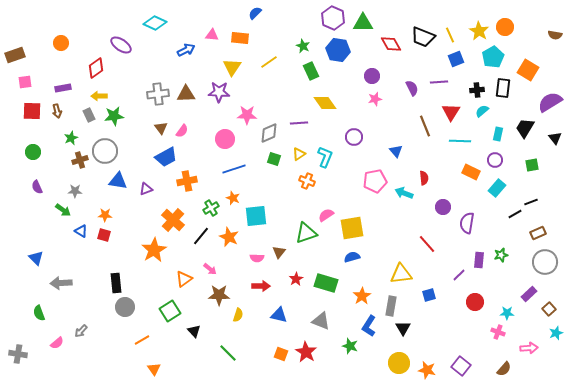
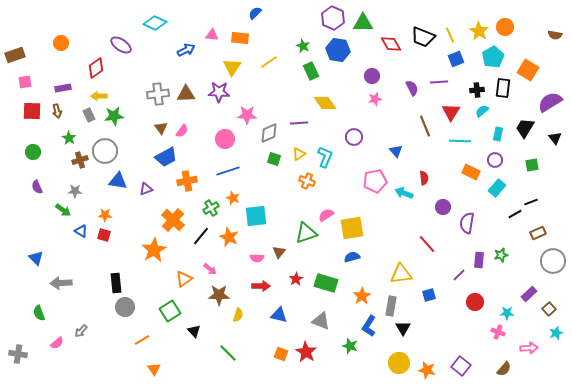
green star at (71, 138): moved 2 px left; rotated 16 degrees counterclockwise
blue line at (234, 169): moved 6 px left, 2 px down
gray circle at (545, 262): moved 8 px right, 1 px up
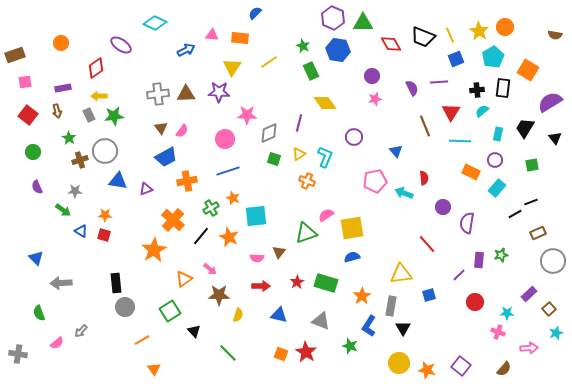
red square at (32, 111): moved 4 px left, 4 px down; rotated 36 degrees clockwise
purple line at (299, 123): rotated 72 degrees counterclockwise
red star at (296, 279): moved 1 px right, 3 px down
